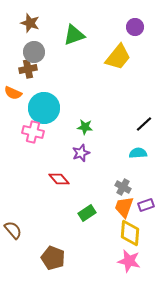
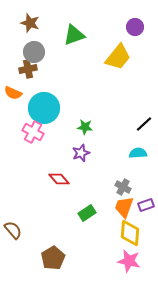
pink cross: rotated 15 degrees clockwise
brown pentagon: rotated 20 degrees clockwise
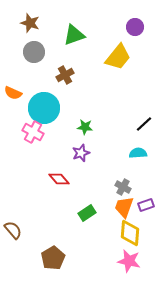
brown cross: moved 37 px right, 6 px down; rotated 18 degrees counterclockwise
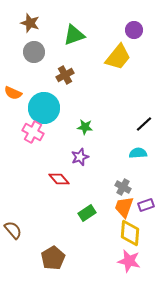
purple circle: moved 1 px left, 3 px down
purple star: moved 1 px left, 4 px down
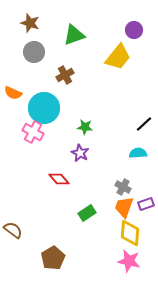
purple star: moved 4 px up; rotated 24 degrees counterclockwise
purple rectangle: moved 1 px up
brown semicircle: rotated 12 degrees counterclockwise
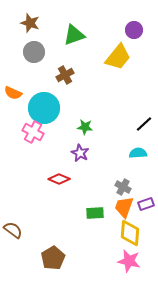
red diamond: rotated 25 degrees counterclockwise
green rectangle: moved 8 px right; rotated 30 degrees clockwise
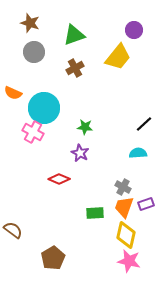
brown cross: moved 10 px right, 7 px up
yellow diamond: moved 4 px left, 2 px down; rotated 8 degrees clockwise
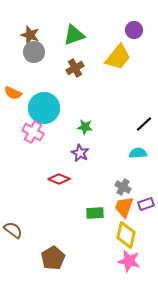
brown star: moved 12 px down
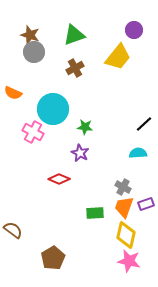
cyan circle: moved 9 px right, 1 px down
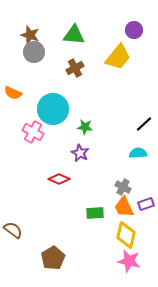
green triangle: rotated 25 degrees clockwise
orange trapezoid: rotated 45 degrees counterclockwise
